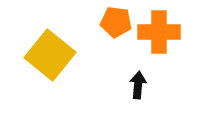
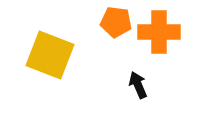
yellow square: rotated 18 degrees counterclockwise
black arrow: rotated 28 degrees counterclockwise
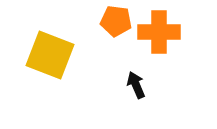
orange pentagon: moved 1 px up
black arrow: moved 2 px left
